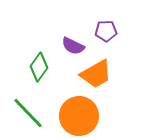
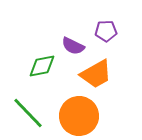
green diamond: moved 3 px right, 1 px up; rotated 44 degrees clockwise
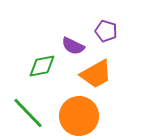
purple pentagon: rotated 20 degrees clockwise
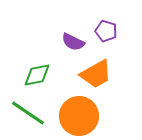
purple semicircle: moved 4 px up
green diamond: moved 5 px left, 9 px down
green line: rotated 12 degrees counterclockwise
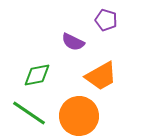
purple pentagon: moved 11 px up
orange trapezoid: moved 5 px right, 2 px down
green line: moved 1 px right
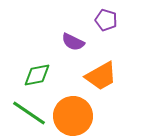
orange circle: moved 6 px left
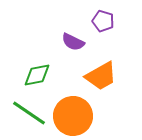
purple pentagon: moved 3 px left, 1 px down
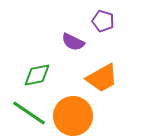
orange trapezoid: moved 1 px right, 2 px down
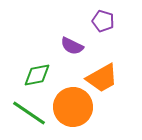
purple semicircle: moved 1 px left, 4 px down
orange circle: moved 9 px up
